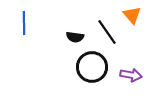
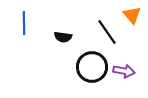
black semicircle: moved 12 px left
purple arrow: moved 7 px left, 4 px up
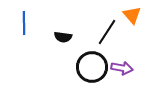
black line: rotated 68 degrees clockwise
purple arrow: moved 2 px left, 3 px up
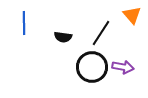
black line: moved 6 px left, 1 px down
purple arrow: moved 1 px right, 1 px up
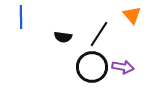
blue line: moved 3 px left, 6 px up
black line: moved 2 px left, 1 px down
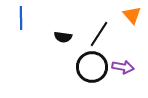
blue line: moved 1 px down
